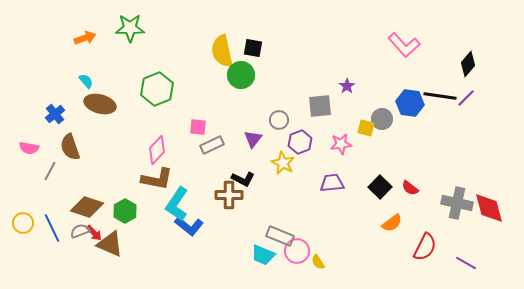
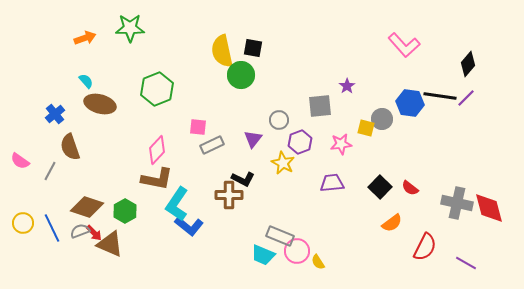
pink semicircle at (29, 148): moved 9 px left, 13 px down; rotated 24 degrees clockwise
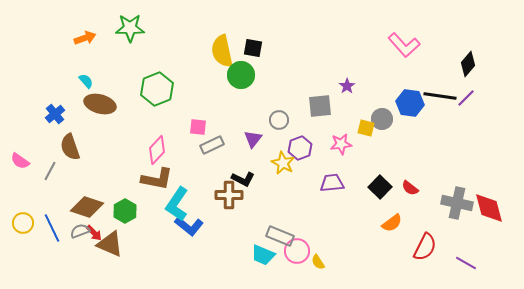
purple hexagon at (300, 142): moved 6 px down
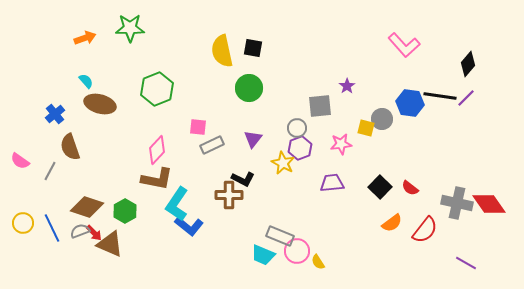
green circle at (241, 75): moved 8 px right, 13 px down
gray circle at (279, 120): moved 18 px right, 8 px down
red diamond at (489, 208): moved 4 px up; rotated 20 degrees counterclockwise
red semicircle at (425, 247): moved 17 px up; rotated 12 degrees clockwise
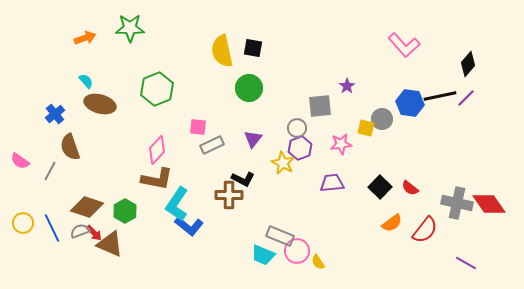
black line at (440, 96): rotated 20 degrees counterclockwise
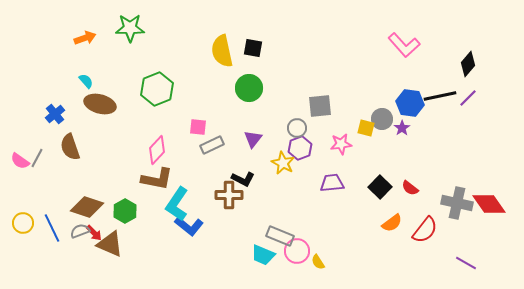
purple star at (347, 86): moved 55 px right, 42 px down
purple line at (466, 98): moved 2 px right
gray line at (50, 171): moved 13 px left, 13 px up
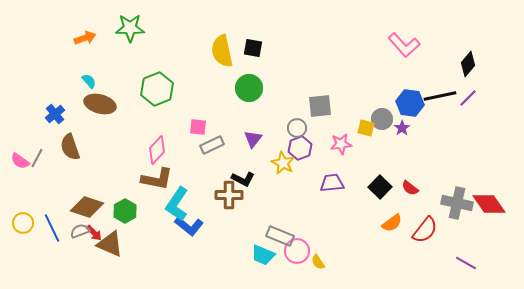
cyan semicircle at (86, 81): moved 3 px right
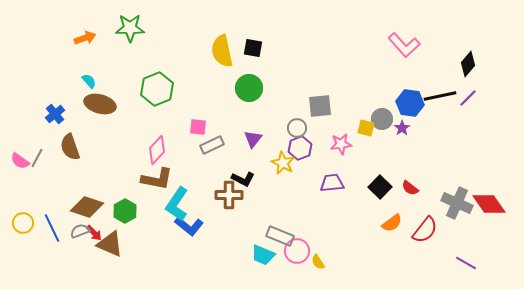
gray cross at (457, 203): rotated 12 degrees clockwise
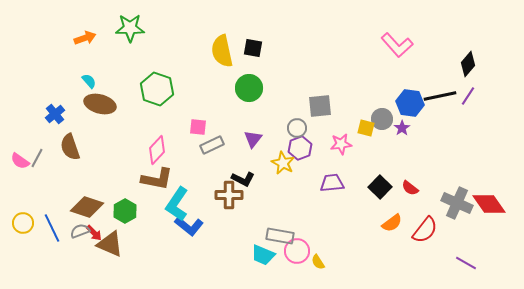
pink L-shape at (404, 45): moved 7 px left
green hexagon at (157, 89): rotated 20 degrees counterclockwise
purple line at (468, 98): moved 2 px up; rotated 12 degrees counterclockwise
gray rectangle at (280, 236): rotated 12 degrees counterclockwise
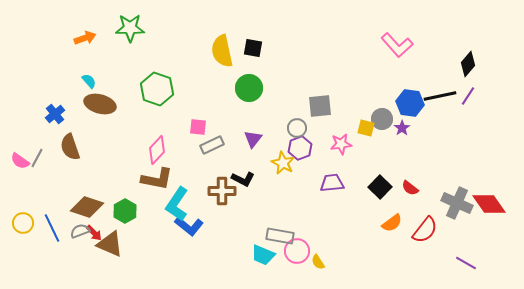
brown cross at (229, 195): moved 7 px left, 4 px up
